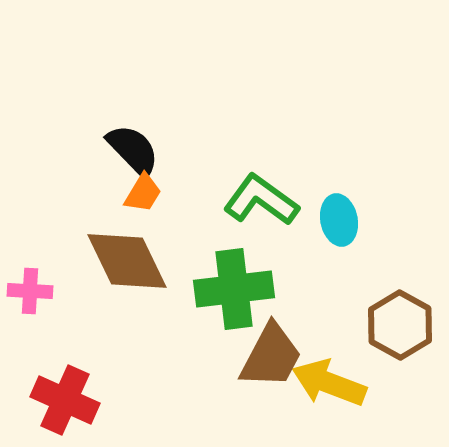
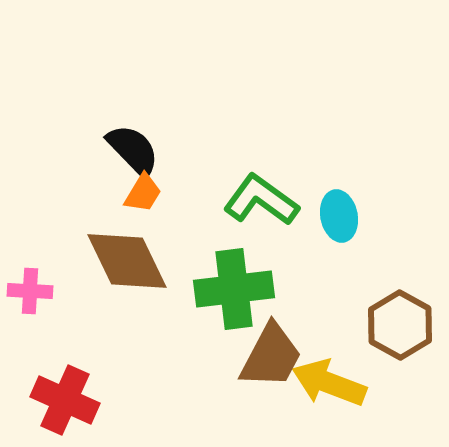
cyan ellipse: moved 4 px up
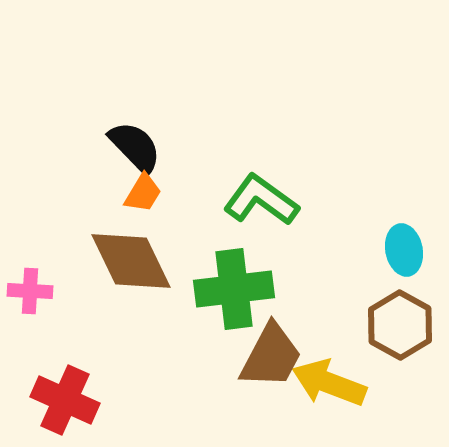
black semicircle: moved 2 px right, 3 px up
cyan ellipse: moved 65 px right, 34 px down
brown diamond: moved 4 px right
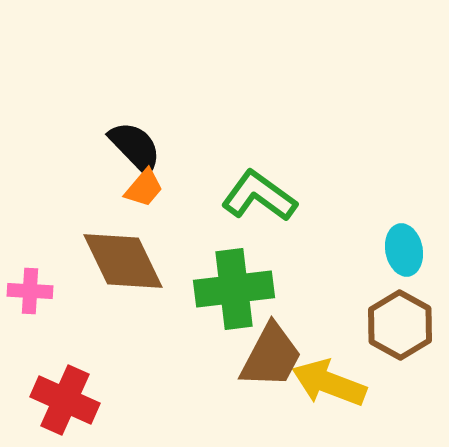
orange trapezoid: moved 1 px right, 5 px up; rotated 9 degrees clockwise
green L-shape: moved 2 px left, 4 px up
brown diamond: moved 8 px left
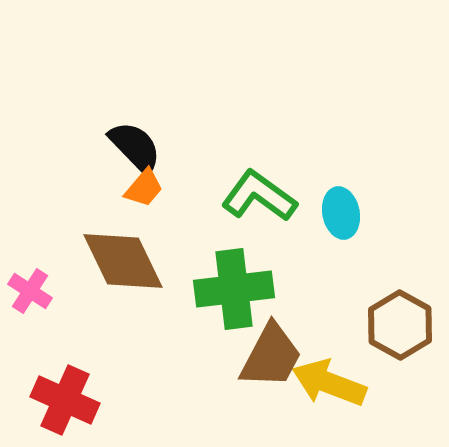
cyan ellipse: moved 63 px left, 37 px up
pink cross: rotated 30 degrees clockwise
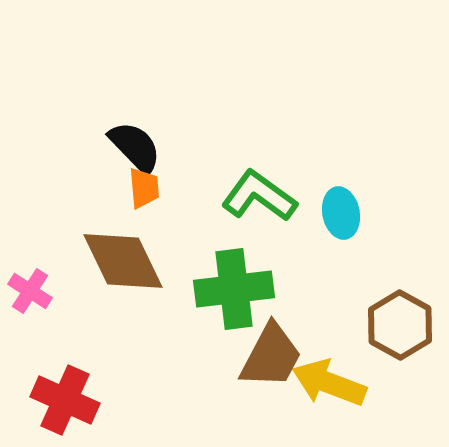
orange trapezoid: rotated 45 degrees counterclockwise
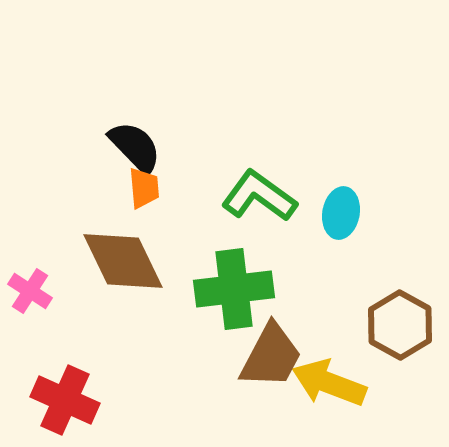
cyan ellipse: rotated 21 degrees clockwise
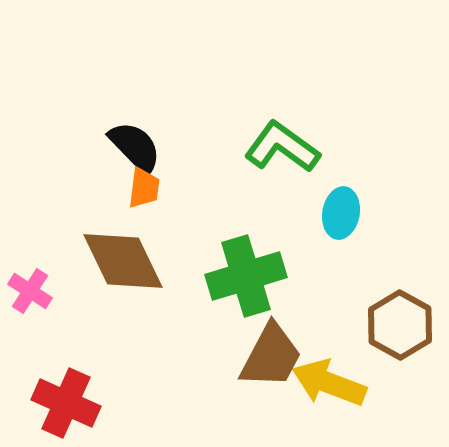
orange trapezoid: rotated 12 degrees clockwise
green L-shape: moved 23 px right, 49 px up
green cross: moved 12 px right, 13 px up; rotated 10 degrees counterclockwise
red cross: moved 1 px right, 3 px down
